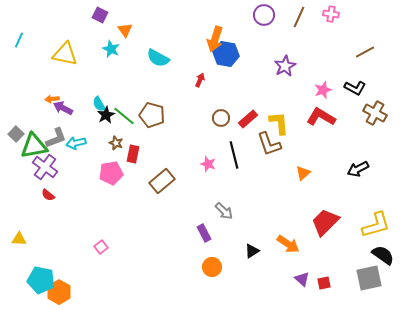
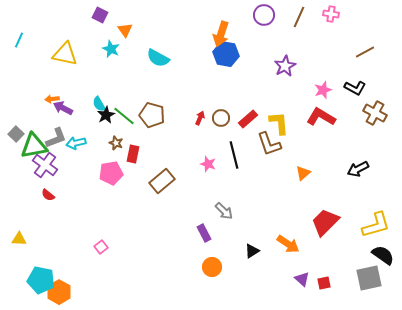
orange arrow at (215, 39): moved 6 px right, 5 px up
red arrow at (200, 80): moved 38 px down
purple cross at (45, 167): moved 2 px up
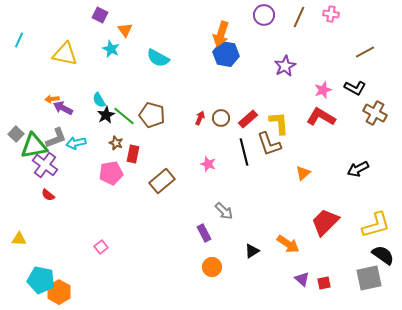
cyan semicircle at (99, 104): moved 4 px up
black line at (234, 155): moved 10 px right, 3 px up
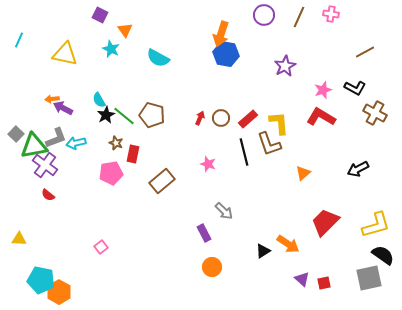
black triangle at (252, 251): moved 11 px right
